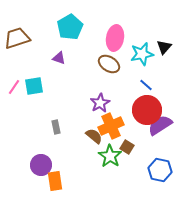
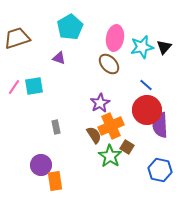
cyan star: moved 7 px up
brown ellipse: rotated 15 degrees clockwise
purple semicircle: rotated 60 degrees counterclockwise
brown semicircle: moved 1 px up; rotated 18 degrees clockwise
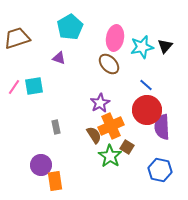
black triangle: moved 1 px right, 1 px up
purple semicircle: moved 2 px right, 2 px down
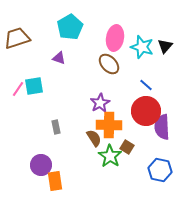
cyan star: rotated 30 degrees clockwise
pink line: moved 4 px right, 2 px down
red circle: moved 1 px left, 1 px down
orange cross: moved 2 px left, 1 px up; rotated 25 degrees clockwise
brown semicircle: moved 3 px down
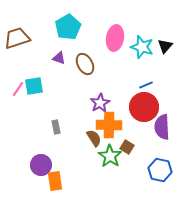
cyan pentagon: moved 2 px left
brown ellipse: moved 24 px left; rotated 15 degrees clockwise
blue line: rotated 64 degrees counterclockwise
red circle: moved 2 px left, 4 px up
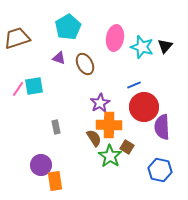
blue line: moved 12 px left
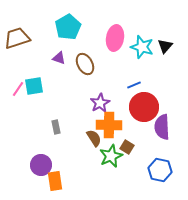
green star: moved 1 px right; rotated 15 degrees clockwise
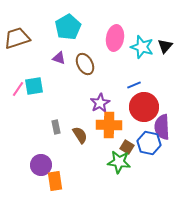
brown semicircle: moved 14 px left, 3 px up
green star: moved 8 px right, 6 px down; rotated 30 degrees clockwise
blue hexagon: moved 11 px left, 27 px up
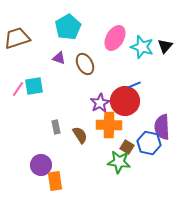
pink ellipse: rotated 20 degrees clockwise
red circle: moved 19 px left, 6 px up
